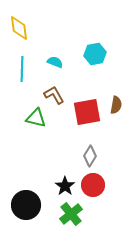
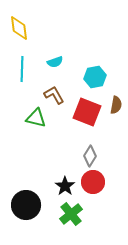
cyan hexagon: moved 23 px down
cyan semicircle: rotated 140 degrees clockwise
red square: rotated 32 degrees clockwise
red circle: moved 3 px up
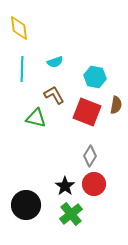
cyan hexagon: rotated 20 degrees clockwise
red circle: moved 1 px right, 2 px down
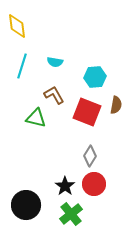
yellow diamond: moved 2 px left, 2 px up
cyan semicircle: rotated 28 degrees clockwise
cyan line: moved 3 px up; rotated 15 degrees clockwise
cyan hexagon: rotated 15 degrees counterclockwise
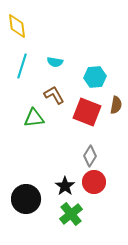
green triangle: moved 2 px left; rotated 20 degrees counterclockwise
red circle: moved 2 px up
black circle: moved 6 px up
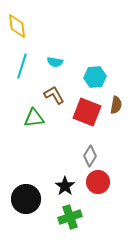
red circle: moved 4 px right
green cross: moved 1 px left, 3 px down; rotated 20 degrees clockwise
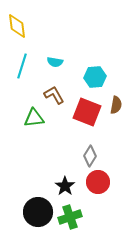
black circle: moved 12 px right, 13 px down
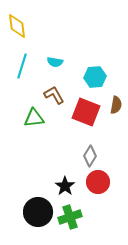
red square: moved 1 px left
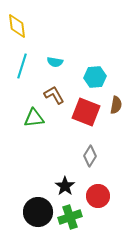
red circle: moved 14 px down
